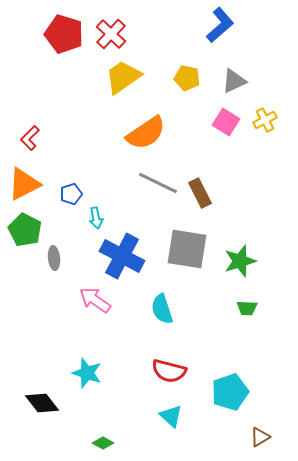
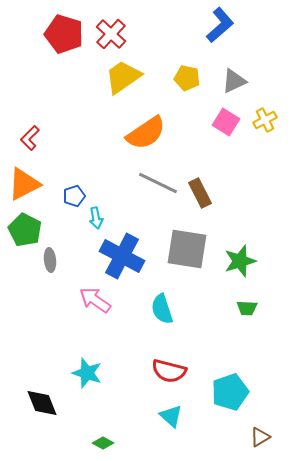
blue pentagon: moved 3 px right, 2 px down
gray ellipse: moved 4 px left, 2 px down
black diamond: rotated 16 degrees clockwise
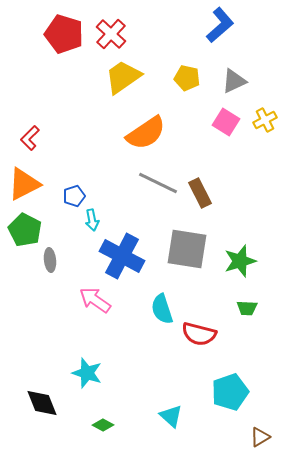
cyan arrow: moved 4 px left, 2 px down
red semicircle: moved 30 px right, 37 px up
green diamond: moved 18 px up
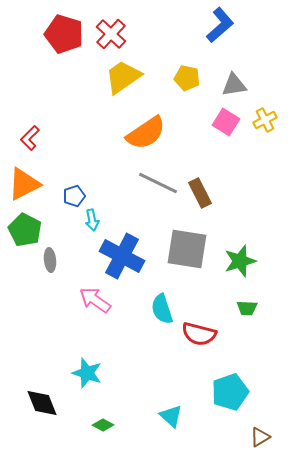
gray triangle: moved 4 px down; rotated 16 degrees clockwise
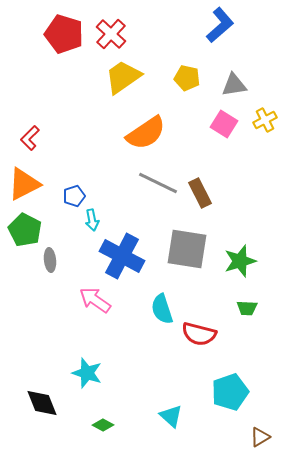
pink square: moved 2 px left, 2 px down
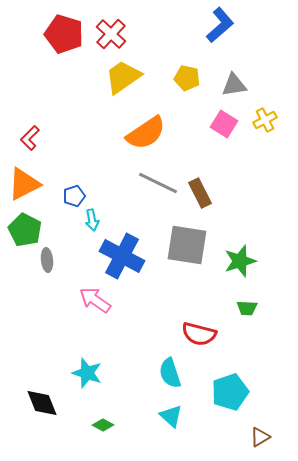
gray square: moved 4 px up
gray ellipse: moved 3 px left
cyan semicircle: moved 8 px right, 64 px down
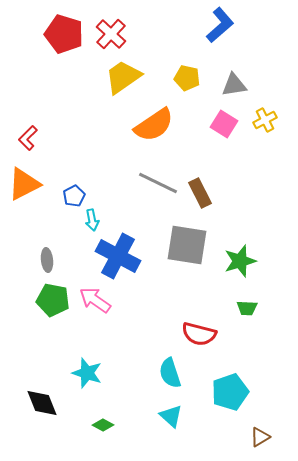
orange semicircle: moved 8 px right, 8 px up
red L-shape: moved 2 px left
blue pentagon: rotated 10 degrees counterclockwise
green pentagon: moved 28 px right, 70 px down; rotated 16 degrees counterclockwise
blue cross: moved 4 px left
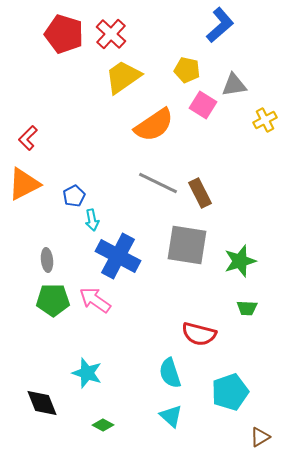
yellow pentagon: moved 8 px up
pink square: moved 21 px left, 19 px up
green pentagon: rotated 12 degrees counterclockwise
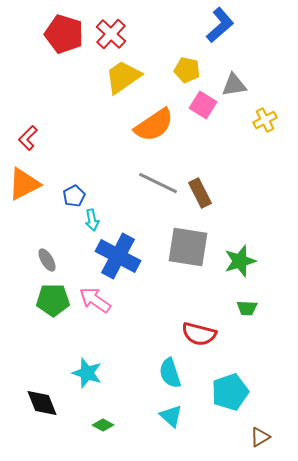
gray square: moved 1 px right, 2 px down
gray ellipse: rotated 25 degrees counterclockwise
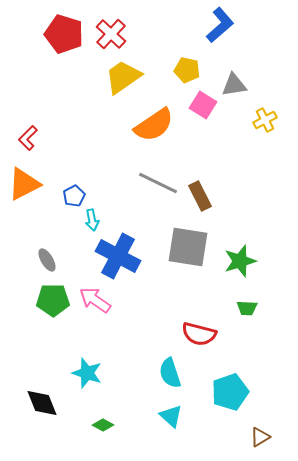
brown rectangle: moved 3 px down
